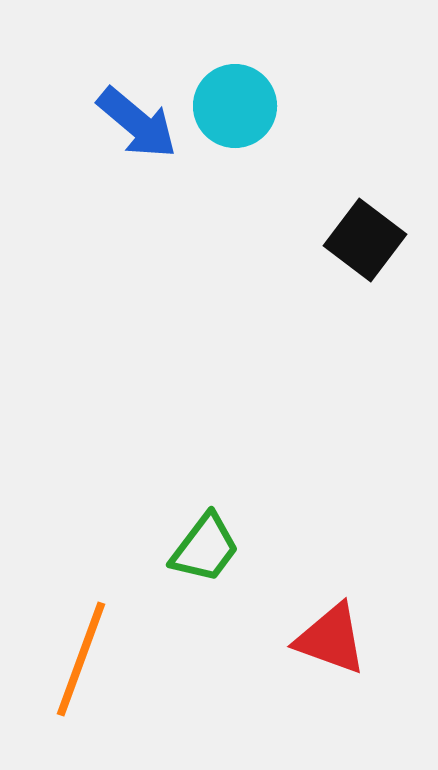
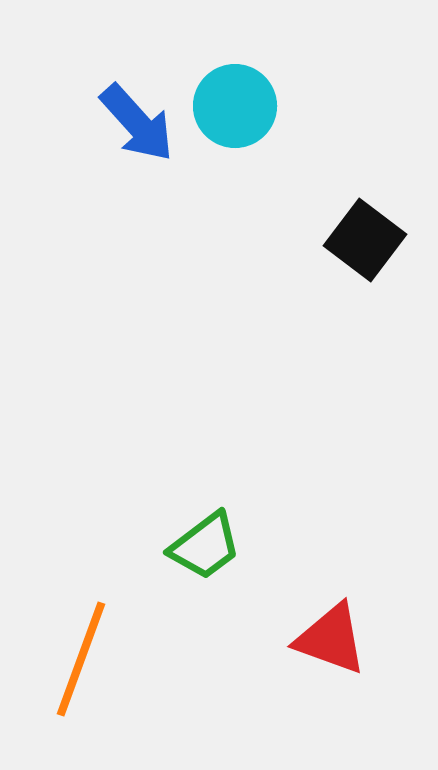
blue arrow: rotated 8 degrees clockwise
green trapezoid: moved 2 px up; rotated 16 degrees clockwise
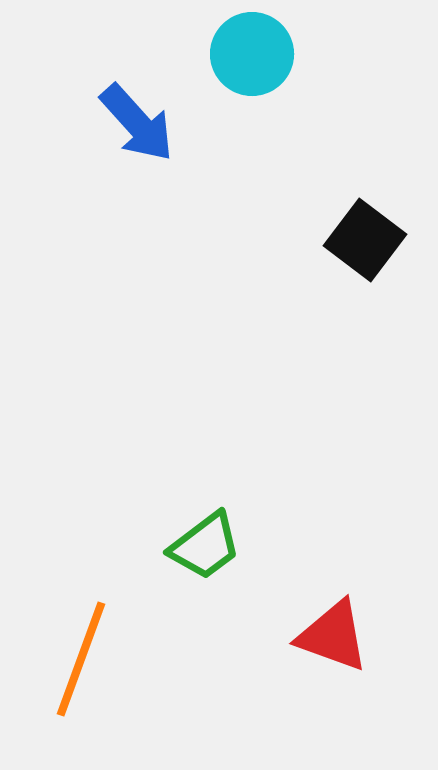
cyan circle: moved 17 px right, 52 px up
red triangle: moved 2 px right, 3 px up
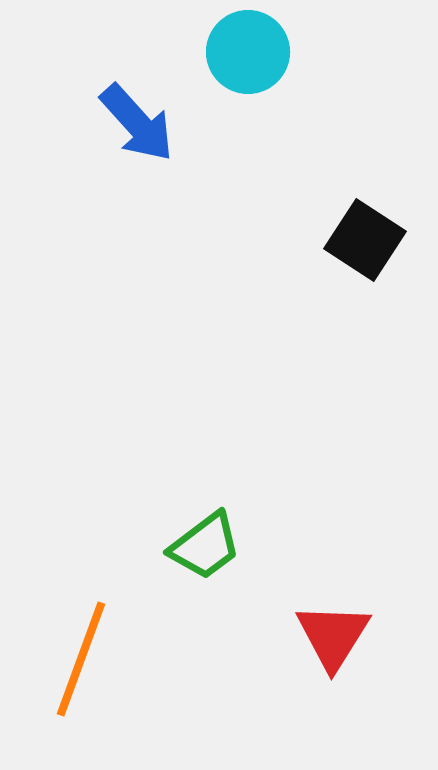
cyan circle: moved 4 px left, 2 px up
black square: rotated 4 degrees counterclockwise
red triangle: rotated 42 degrees clockwise
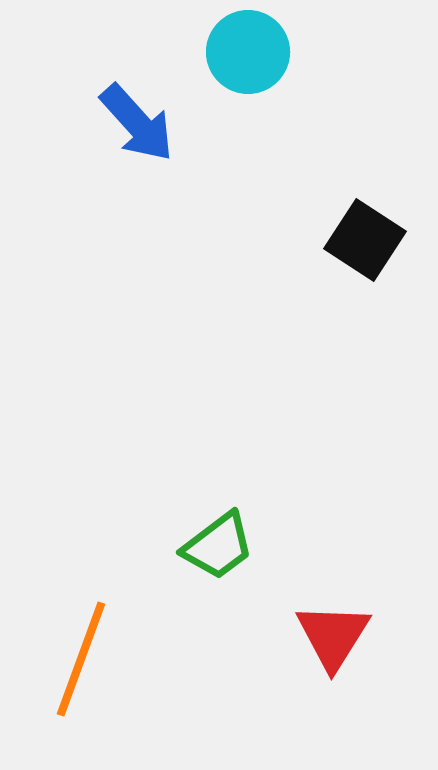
green trapezoid: moved 13 px right
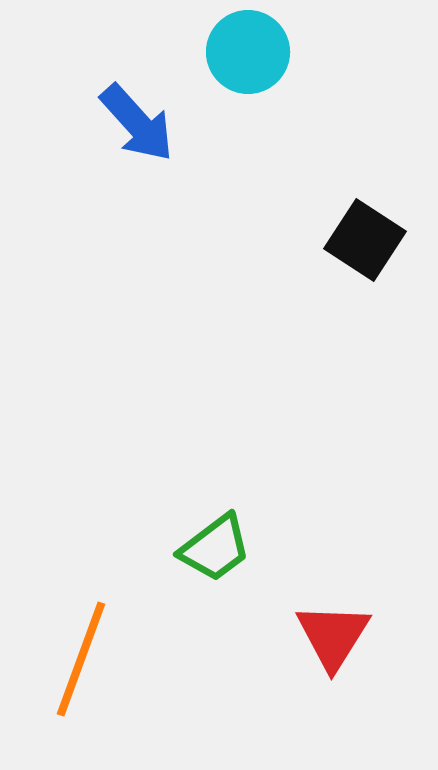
green trapezoid: moved 3 px left, 2 px down
